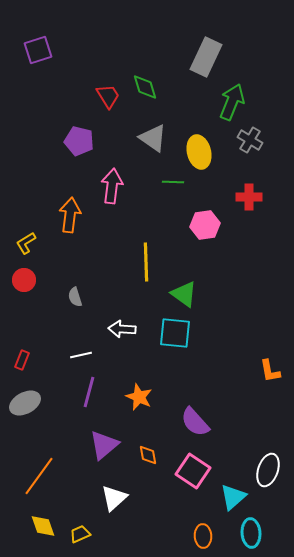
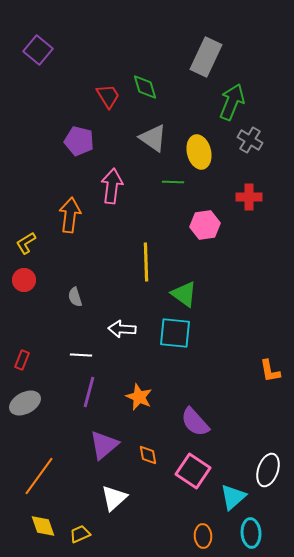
purple square: rotated 32 degrees counterclockwise
white line: rotated 15 degrees clockwise
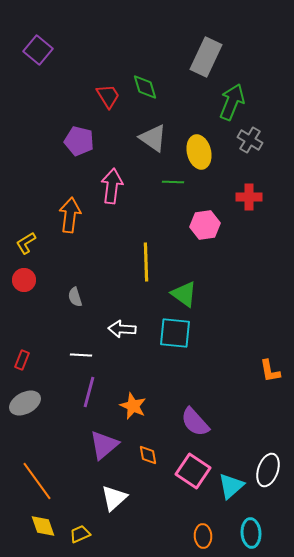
orange star: moved 6 px left, 9 px down
orange line: moved 2 px left, 5 px down; rotated 72 degrees counterclockwise
cyan triangle: moved 2 px left, 11 px up
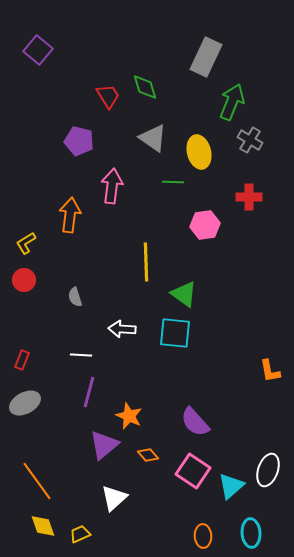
orange star: moved 4 px left, 10 px down
orange diamond: rotated 30 degrees counterclockwise
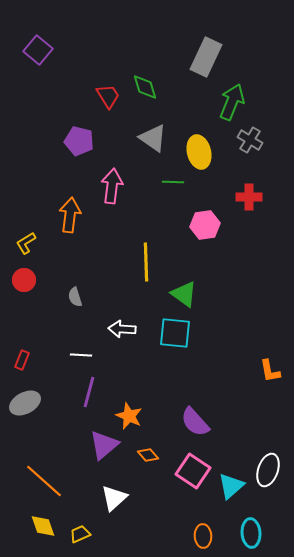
orange line: moved 7 px right; rotated 12 degrees counterclockwise
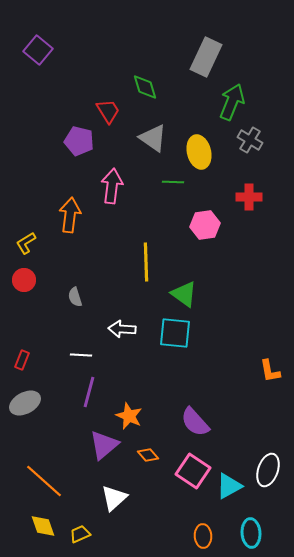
red trapezoid: moved 15 px down
cyan triangle: moved 2 px left; rotated 12 degrees clockwise
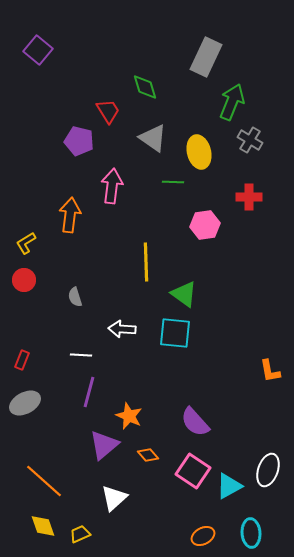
orange ellipse: rotated 65 degrees clockwise
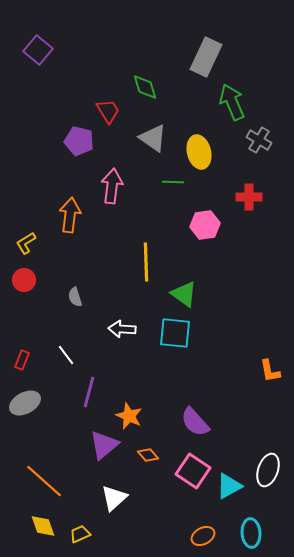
green arrow: rotated 45 degrees counterclockwise
gray cross: moved 9 px right
white line: moved 15 px left; rotated 50 degrees clockwise
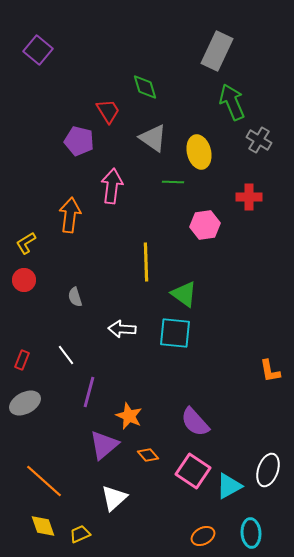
gray rectangle: moved 11 px right, 6 px up
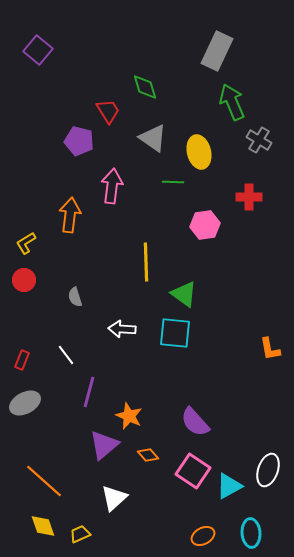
orange L-shape: moved 22 px up
